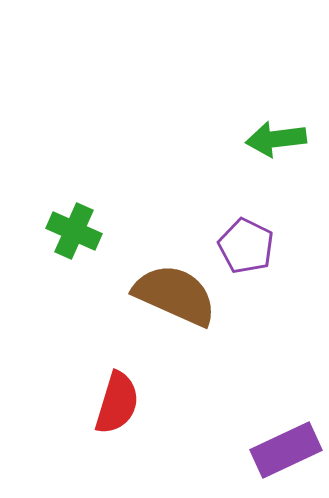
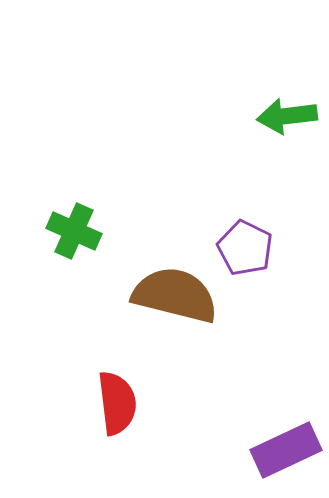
green arrow: moved 11 px right, 23 px up
purple pentagon: moved 1 px left, 2 px down
brown semicircle: rotated 10 degrees counterclockwise
red semicircle: rotated 24 degrees counterclockwise
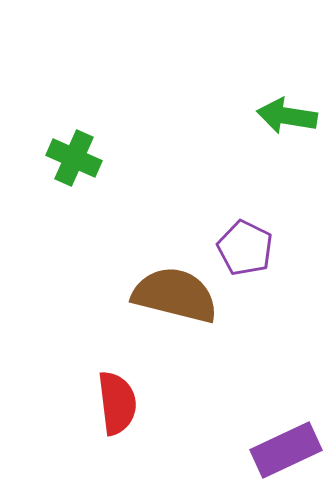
green arrow: rotated 16 degrees clockwise
green cross: moved 73 px up
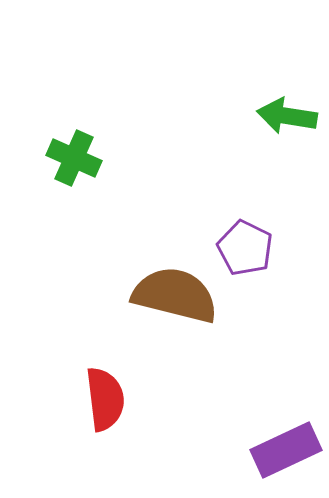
red semicircle: moved 12 px left, 4 px up
